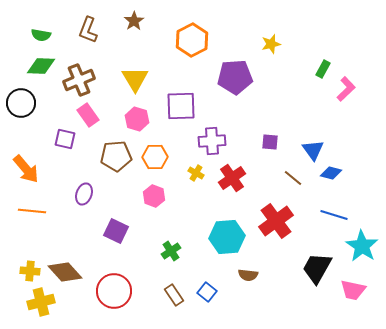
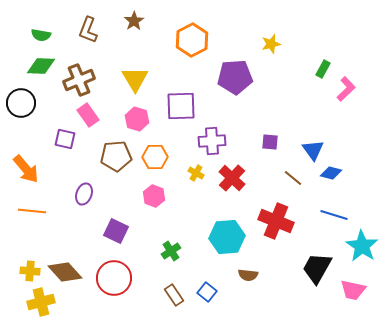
red cross at (232, 178): rotated 12 degrees counterclockwise
red cross at (276, 221): rotated 32 degrees counterclockwise
red circle at (114, 291): moved 13 px up
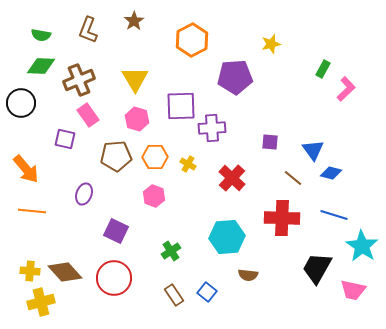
purple cross at (212, 141): moved 13 px up
yellow cross at (196, 173): moved 8 px left, 9 px up
red cross at (276, 221): moved 6 px right, 3 px up; rotated 20 degrees counterclockwise
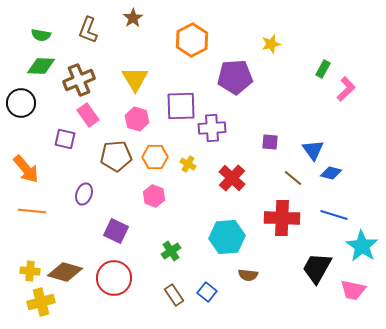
brown star at (134, 21): moved 1 px left, 3 px up
brown diamond at (65, 272): rotated 32 degrees counterclockwise
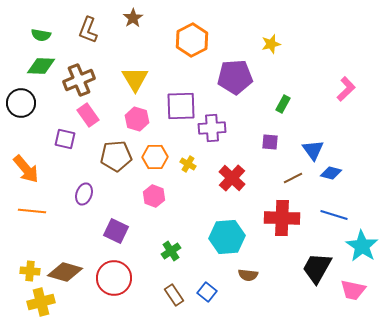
green rectangle at (323, 69): moved 40 px left, 35 px down
brown line at (293, 178): rotated 66 degrees counterclockwise
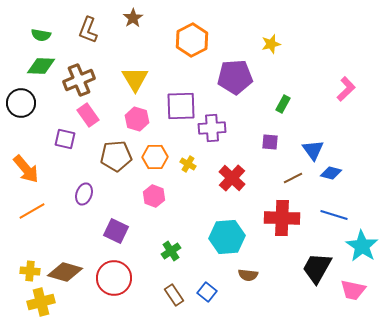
orange line at (32, 211): rotated 36 degrees counterclockwise
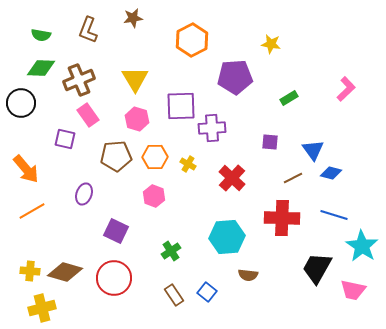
brown star at (133, 18): rotated 24 degrees clockwise
yellow star at (271, 44): rotated 24 degrees clockwise
green diamond at (41, 66): moved 2 px down
green rectangle at (283, 104): moved 6 px right, 6 px up; rotated 30 degrees clockwise
yellow cross at (41, 302): moved 1 px right, 6 px down
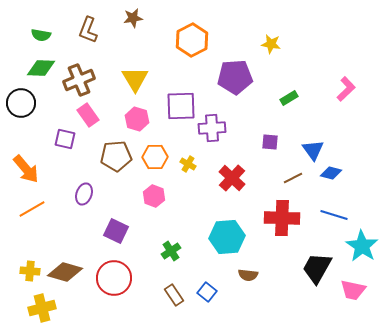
orange line at (32, 211): moved 2 px up
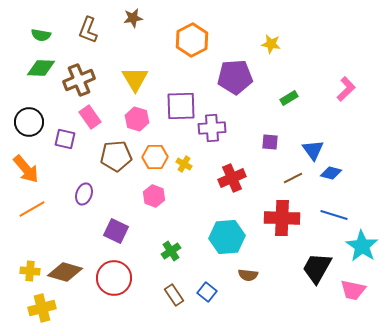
black circle at (21, 103): moved 8 px right, 19 px down
pink rectangle at (88, 115): moved 2 px right, 2 px down
yellow cross at (188, 164): moved 4 px left
red cross at (232, 178): rotated 24 degrees clockwise
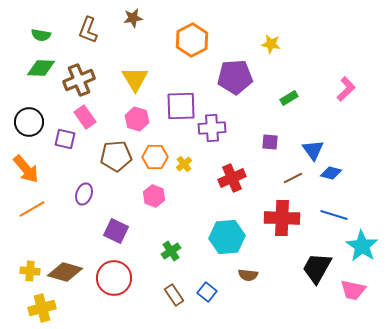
pink rectangle at (90, 117): moved 5 px left
yellow cross at (184, 164): rotated 21 degrees clockwise
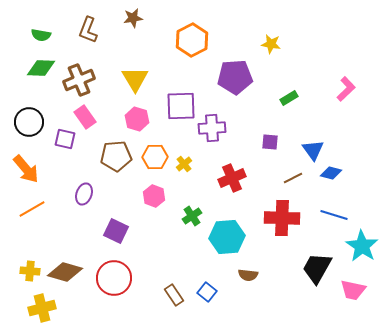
green cross at (171, 251): moved 21 px right, 35 px up
